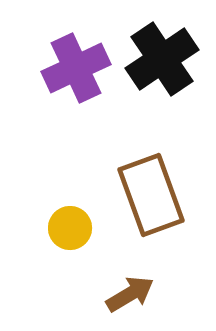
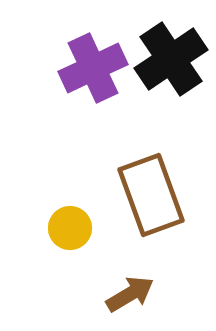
black cross: moved 9 px right
purple cross: moved 17 px right
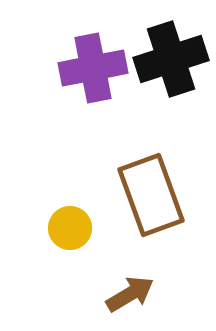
black cross: rotated 16 degrees clockwise
purple cross: rotated 14 degrees clockwise
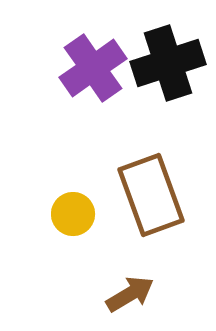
black cross: moved 3 px left, 4 px down
purple cross: rotated 24 degrees counterclockwise
yellow circle: moved 3 px right, 14 px up
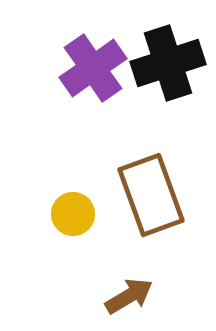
brown arrow: moved 1 px left, 2 px down
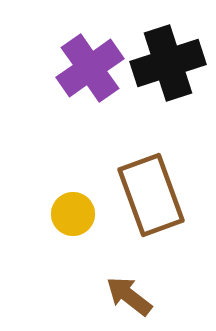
purple cross: moved 3 px left
brown arrow: rotated 111 degrees counterclockwise
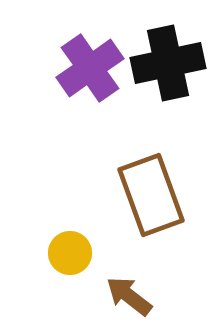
black cross: rotated 6 degrees clockwise
yellow circle: moved 3 px left, 39 px down
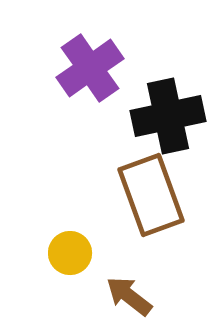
black cross: moved 53 px down
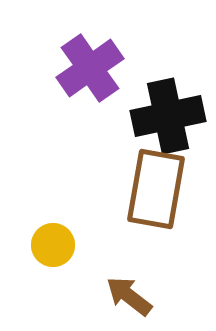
brown rectangle: moved 5 px right, 6 px up; rotated 30 degrees clockwise
yellow circle: moved 17 px left, 8 px up
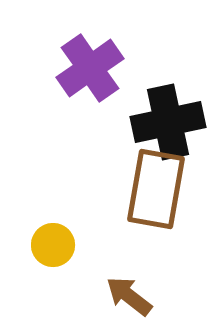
black cross: moved 6 px down
